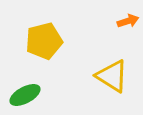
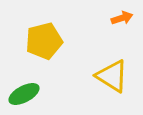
orange arrow: moved 6 px left, 3 px up
green ellipse: moved 1 px left, 1 px up
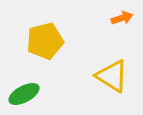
yellow pentagon: moved 1 px right
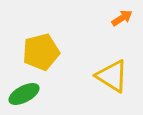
orange arrow: rotated 15 degrees counterclockwise
yellow pentagon: moved 4 px left, 11 px down
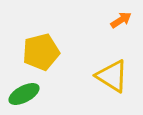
orange arrow: moved 1 px left, 2 px down
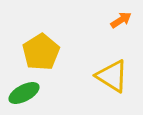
yellow pentagon: rotated 18 degrees counterclockwise
green ellipse: moved 1 px up
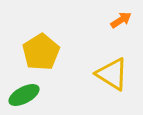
yellow triangle: moved 2 px up
green ellipse: moved 2 px down
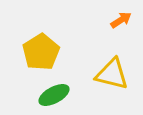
yellow triangle: rotated 18 degrees counterclockwise
green ellipse: moved 30 px right
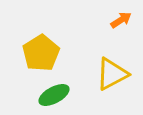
yellow pentagon: moved 1 px down
yellow triangle: rotated 42 degrees counterclockwise
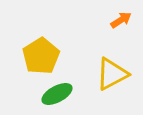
yellow pentagon: moved 3 px down
green ellipse: moved 3 px right, 1 px up
